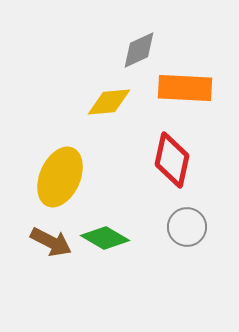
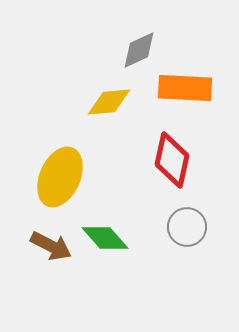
green diamond: rotated 18 degrees clockwise
brown arrow: moved 4 px down
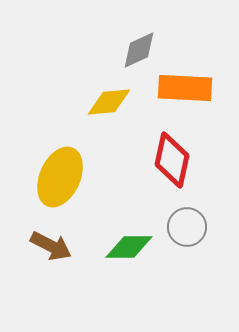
green diamond: moved 24 px right, 9 px down; rotated 48 degrees counterclockwise
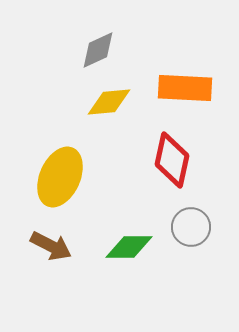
gray diamond: moved 41 px left
gray circle: moved 4 px right
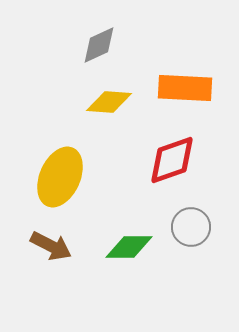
gray diamond: moved 1 px right, 5 px up
yellow diamond: rotated 9 degrees clockwise
red diamond: rotated 58 degrees clockwise
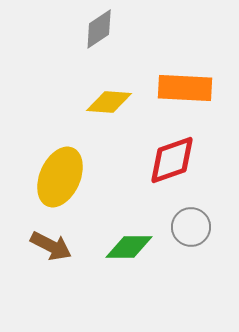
gray diamond: moved 16 px up; rotated 9 degrees counterclockwise
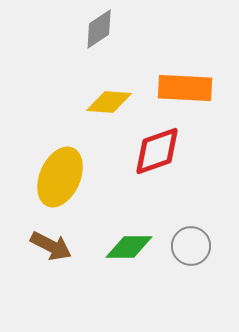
red diamond: moved 15 px left, 9 px up
gray circle: moved 19 px down
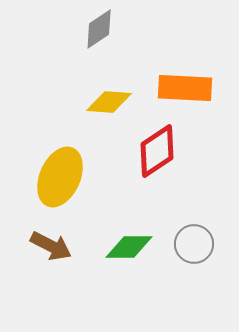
red diamond: rotated 14 degrees counterclockwise
gray circle: moved 3 px right, 2 px up
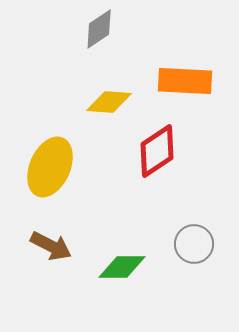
orange rectangle: moved 7 px up
yellow ellipse: moved 10 px left, 10 px up
green diamond: moved 7 px left, 20 px down
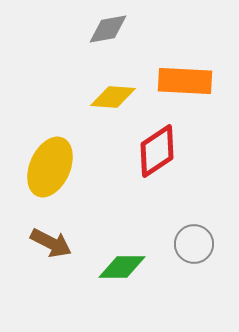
gray diamond: moved 9 px right; rotated 24 degrees clockwise
yellow diamond: moved 4 px right, 5 px up
brown arrow: moved 3 px up
